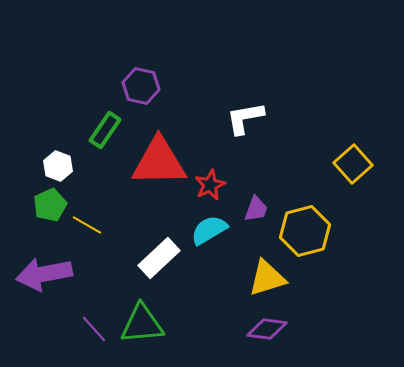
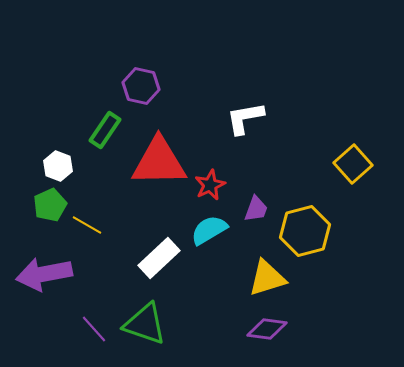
green triangle: moved 3 px right; rotated 24 degrees clockwise
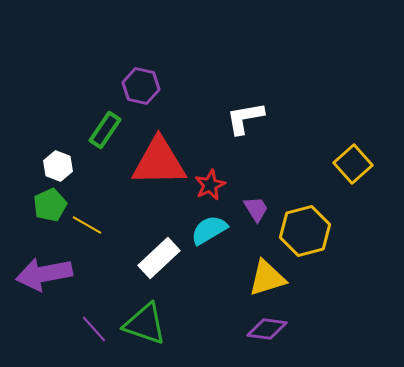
purple trapezoid: rotated 52 degrees counterclockwise
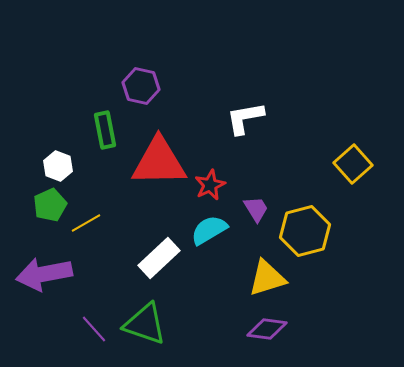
green rectangle: rotated 45 degrees counterclockwise
yellow line: moved 1 px left, 2 px up; rotated 60 degrees counterclockwise
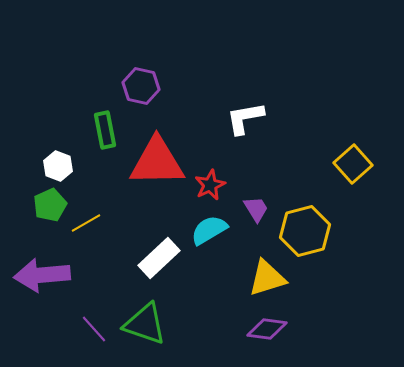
red triangle: moved 2 px left
purple arrow: moved 2 px left, 1 px down; rotated 6 degrees clockwise
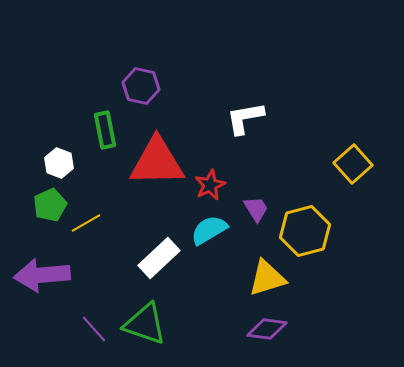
white hexagon: moved 1 px right, 3 px up
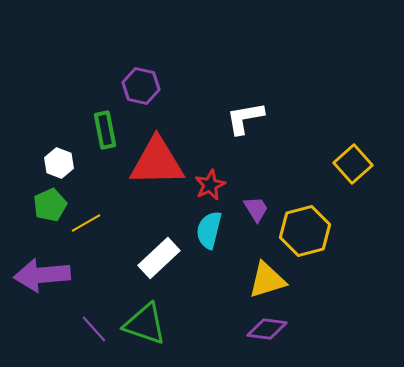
cyan semicircle: rotated 45 degrees counterclockwise
yellow triangle: moved 2 px down
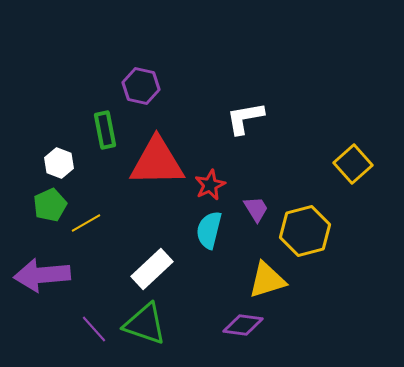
white rectangle: moved 7 px left, 11 px down
purple diamond: moved 24 px left, 4 px up
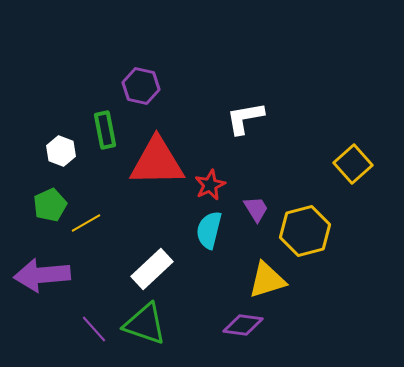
white hexagon: moved 2 px right, 12 px up
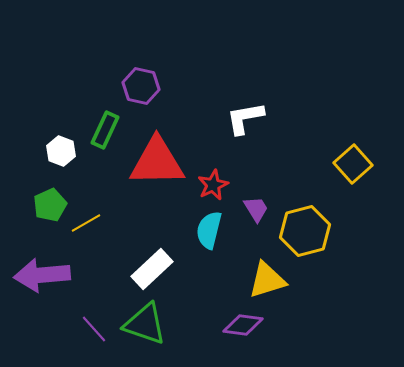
green rectangle: rotated 36 degrees clockwise
red star: moved 3 px right
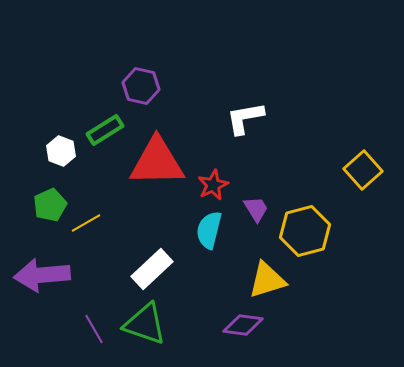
green rectangle: rotated 33 degrees clockwise
yellow square: moved 10 px right, 6 px down
purple line: rotated 12 degrees clockwise
